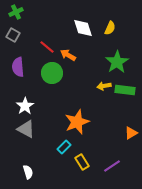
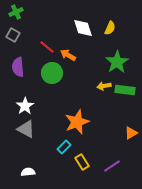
white semicircle: rotated 80 degrees counterclockwise
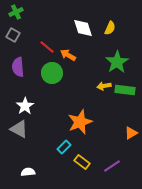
orange star: moved 3 px right
gray triangle: moved 7 px left
yellow rectangle: rotated 21 degrees counterclockwise
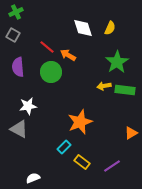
green circle: moved 1 px left, 1 px up
white star: moved 3 px right; rotated 24 degrees clockwise
white semicircle: moved 5 px right, 6 px down; rotated 16 degrees counterclockwise
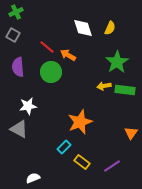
orange triangle: rotated 24 degrees counterclockwise
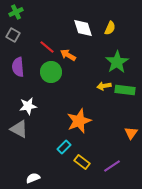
orange star: moved 1 px left, 1 px up
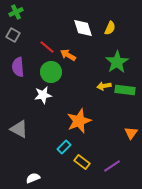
white star: moved 15 px right, 11 px up
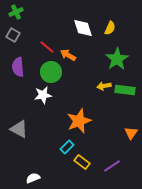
green star: moved 3 px up
cyan rectangle: moved 3 px right
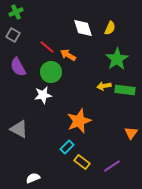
purple semicircle: rotated 24 degrees counterclockwise
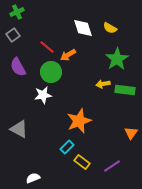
green cross: moved 1 px right
yellow semicircle: rotated 96 degrees clockwise
gray square: rotated 24 degrees clockwise
orange arrow: rotated 63 degrees counterclockwise
yellow arrow: moved 1 px left, 2 px up
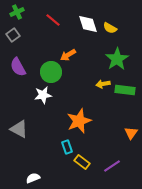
white diamond: moved 5 px right, 4 px up
red line: moved 6 px right, 27 px up
cyan rectangle: rotated 64 degrees counterclockwise
